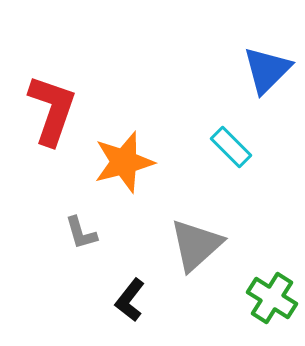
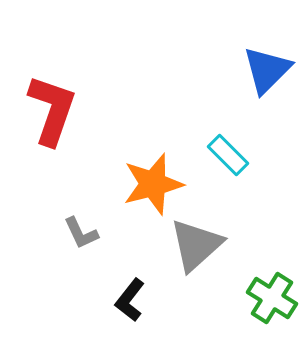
cyan rectangle: moved 3 px left, 8 px down
orange star: moved 29 px right, 22 px down
gray L-shape: rotated 9 degrees counterclockwise
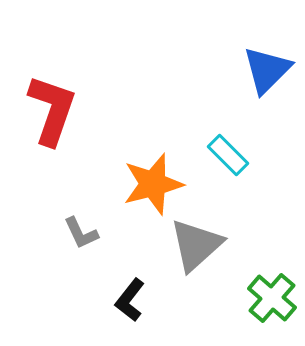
green cross: rotated 9 degrees clockwise
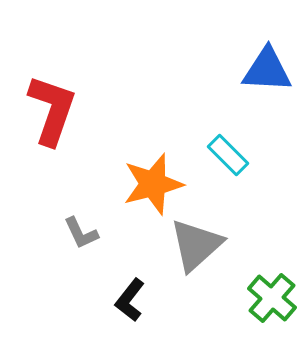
blue triangle: rotated 48 degrees clockwise
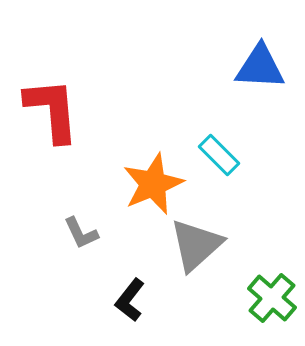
blue triangle: moved 7 px left, 3 px up
red L-shape: rotated 24 degrees counterclockwise
cyan rectangle: moved 9 px left
orange star: rotated 8 degrees counterclockwise
